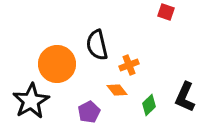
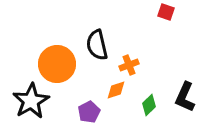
orange diamond: moved 1 px left; rotated 70 degrees counterclockwise
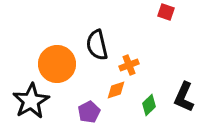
black L-shape: moved 1 px left
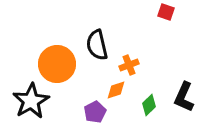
purple pentagon: moved 6 px right
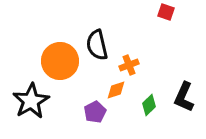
orange circle: moved 3 px right, 3 px up
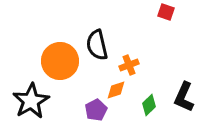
purple pentagon: moved 1 px right, 2 px up
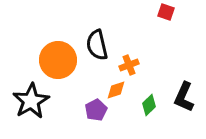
orange circle: moved 2 px left, 1 px up
